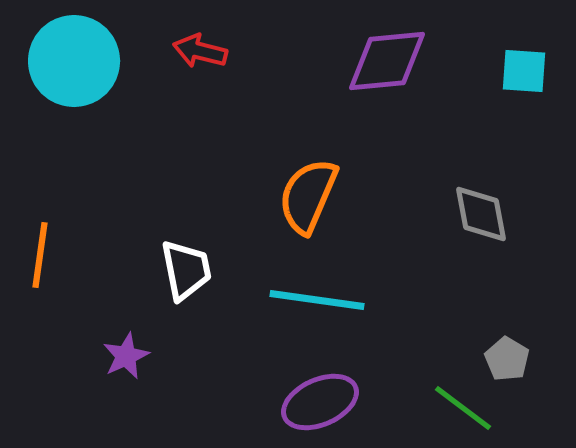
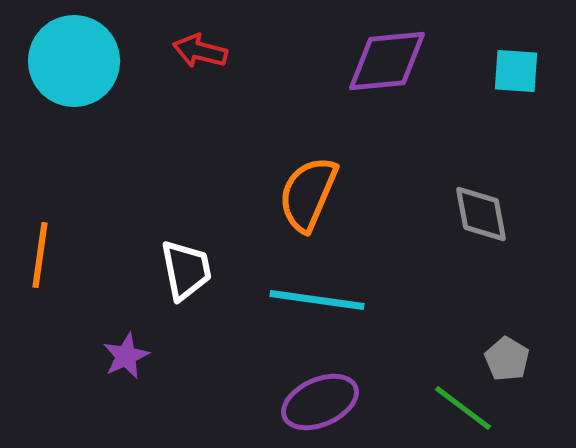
cyan square: moved 8 px left
orange semicircle: moved 2 px up
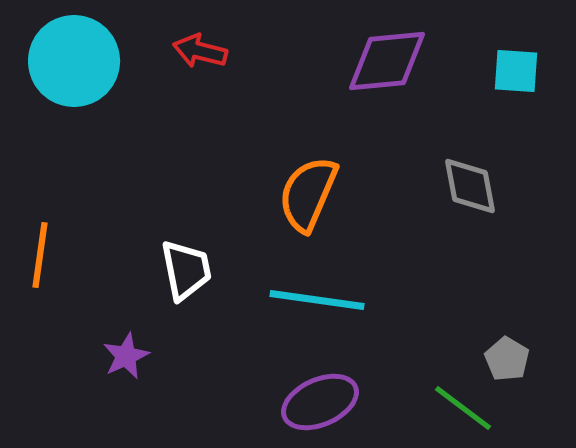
gray diamond: moved 11 px left, 28 px up
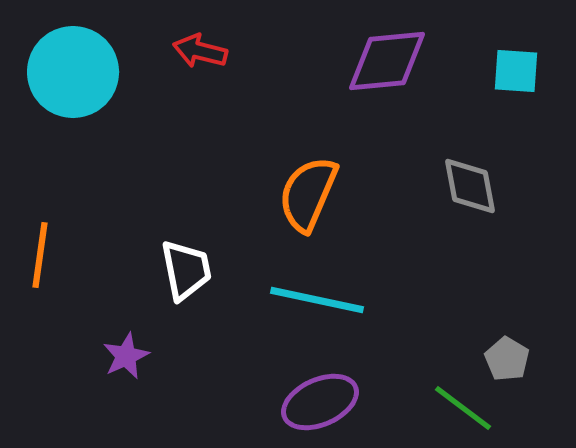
cyan circle: moved 1 px left, 11 px down
cyan line: rotated 4 degrees clockwise
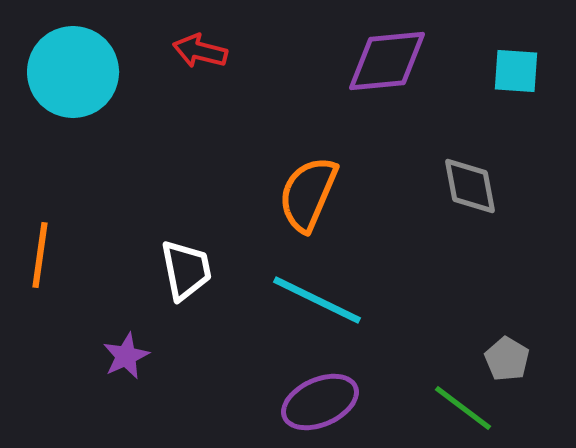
cyan line: rotated 14 degrees clockwise
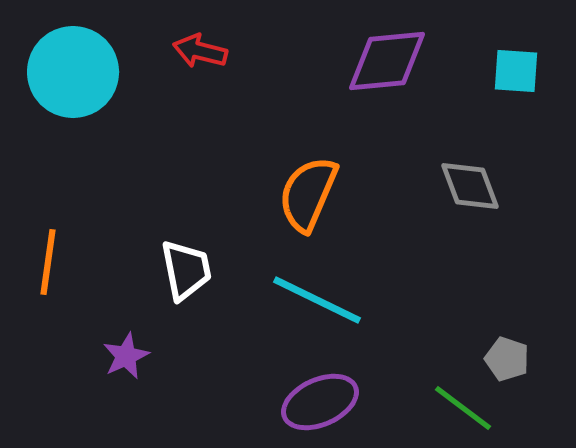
gray diamond: rotated 10 degrees counterclockwise
orange line: moved 8 px right, 7 px down
gray pentagon: rotated 12 degrees counterclockwise
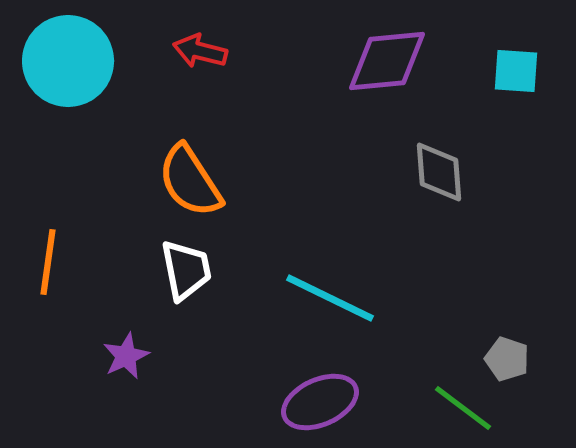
cyan circle: moved 5 px left, 11 px up
gray diamond: moved 31 px left, 14 px up; rotated 16 degrees clockwise
orange semicircle: moved 118 px left, 13 px up; rotated 56 degrees counterclockwise
cyan line: moved 13 px right, 2 px up
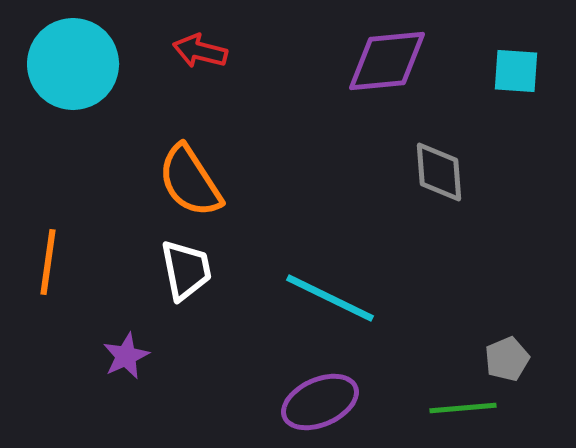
cyan circle: moved 5 px right, 3 px down
gray pentagon: rotated 30 degrees clockwise
green line: rotated 42 degrees counterclockwise
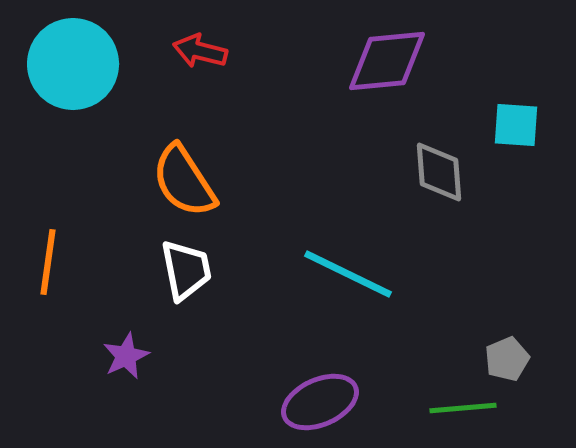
cyan square: moved 54 px down
orange semicircle: moved 6 px left
cyan line: moved 18 px right, 24 px up
